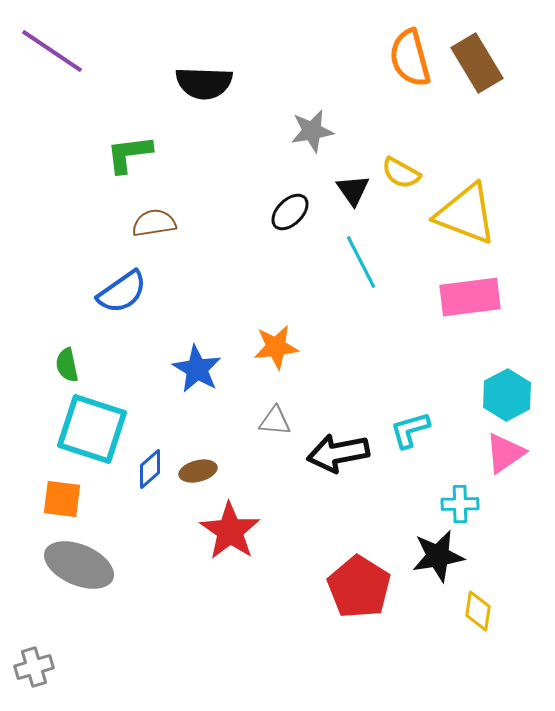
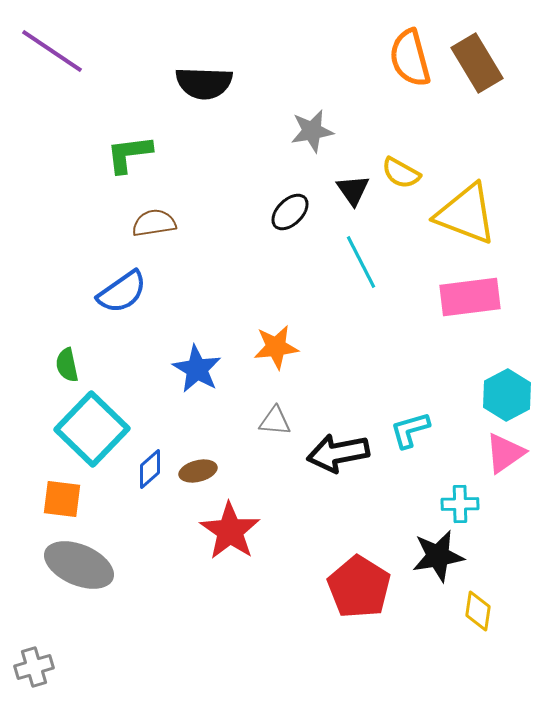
cyan square: rotated 26 degrees clockwise
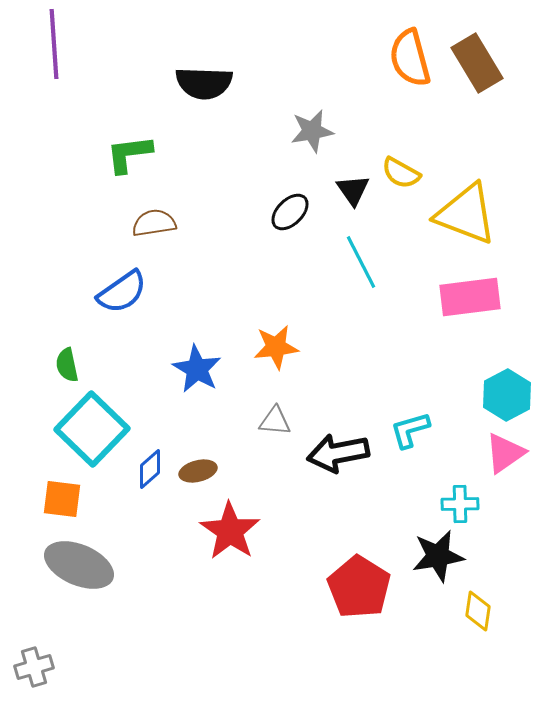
purple line: moved 2 px right, 7 px up; rotated 52 degrees clockwise
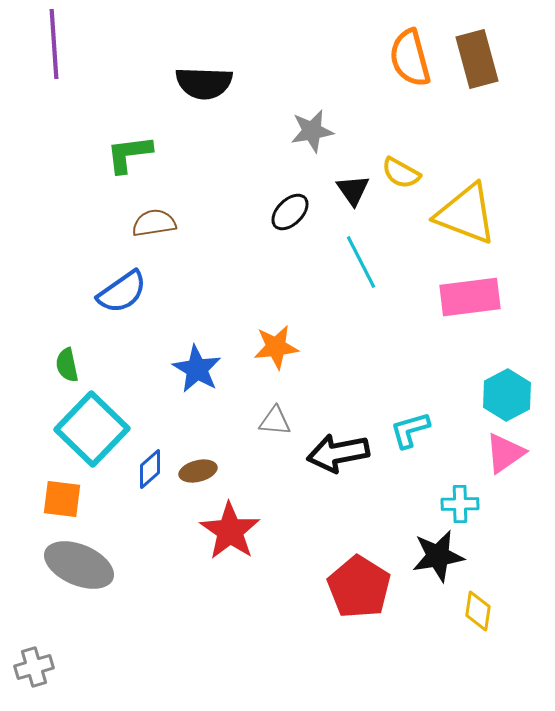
brown rectangle: moved 4 px up; rotated 16 degrees clockwise
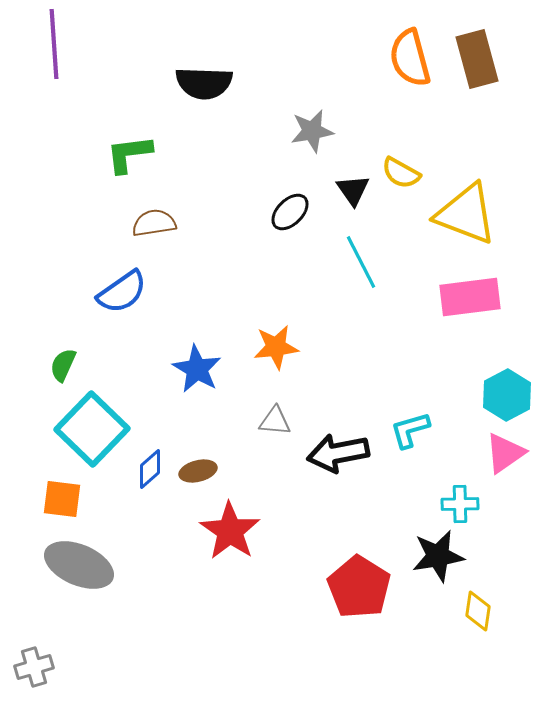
green semicircle: moved 4 px left; rotated 36 degrees clockwise
